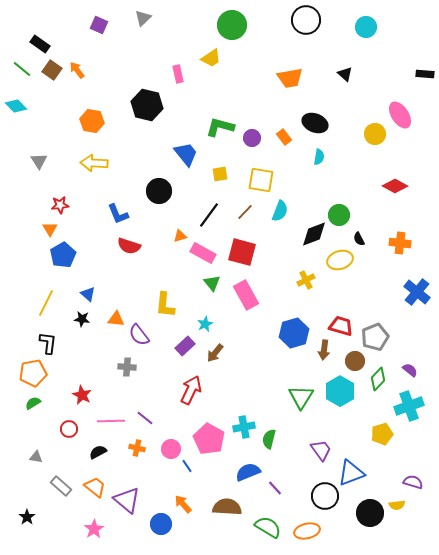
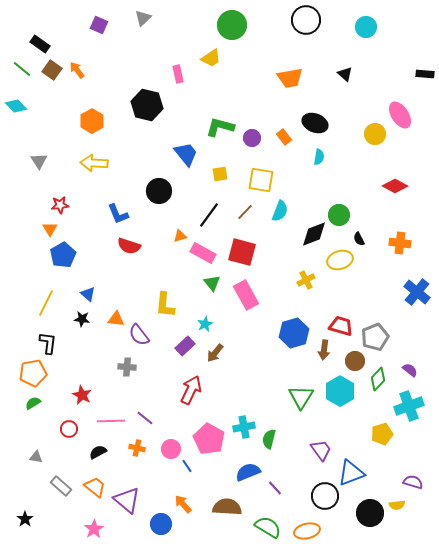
orange hexagon at (92, 121): rotated 20 degrees clockwise
black star at (27, 517): moved 2 px left, 2 px down
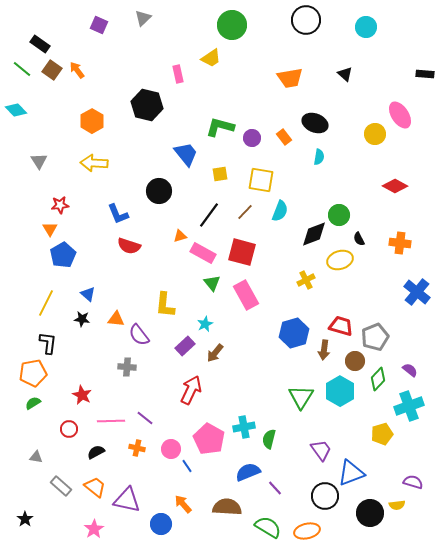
cyan diamond at (16, 106): moved 4 px down
black semicircle at (98, 452): moved 2 px left
purple triangle at (127, 500): rotated 28 degrees counterclockwise
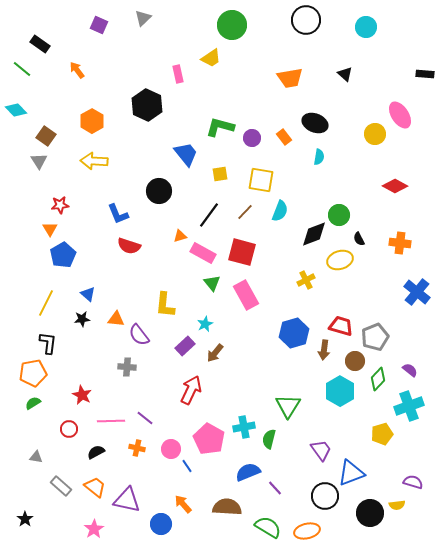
brown square at (52, 70): moved 6 px left, 66 px down
black hexagon at (147, 105): rotated 12 degrees clockwise
yellow arrow at (94, 163): moved 2 px up
black star at (82, 319): rotated 14 degrees counterclockwise
green triangle at (301, 397): moved 13 px left, 9 px down
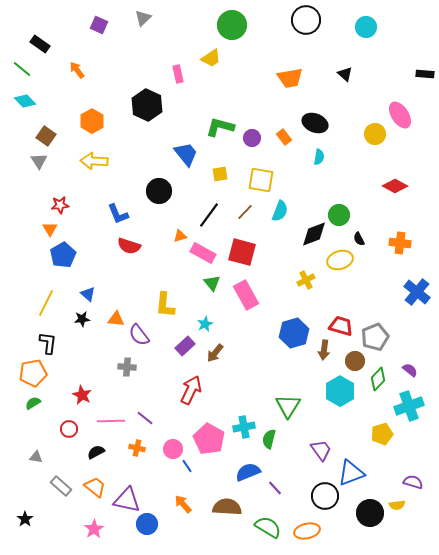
cyan diamond at (16, 110): moved 9 px right, 9 px up
pink circle at (171, 449): moved 2 px right
blue circle at (161, 524): moved 14 px left
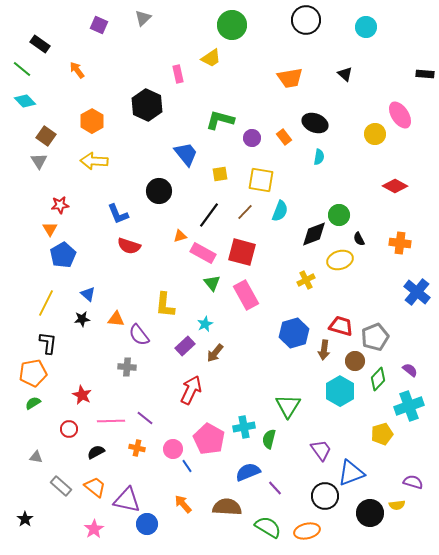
green L-shape at (220, 127): moved 7 px up
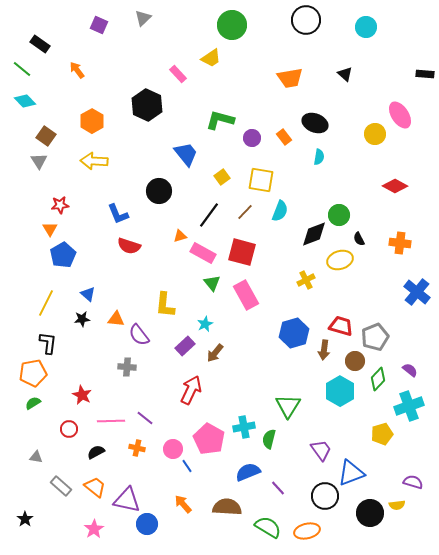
pink rectangle at (178, 74): rotated 30 degrees counterclockwise
yellow square at (220, 174): moved 2 px right, 3 px down; rotated 28 degrees counterclockwise
purple line at (275, 488): moved 3 px right
